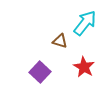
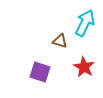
cyan arrow: rotated 12 degrees counterclockwise
purple square: rotated 25 degrees counterclockwise
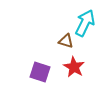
brown triangle: moved 6 px right
red star: moved 10 px left
